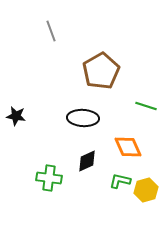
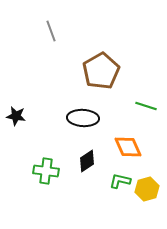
black diamond: rotated 10 degrees counterclockwise
green cross: moved 3 px left, 7 px up
yellow hexagon: moved 1 px right, 1 px up
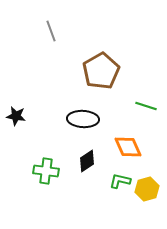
black ellipse: moved 1 px down
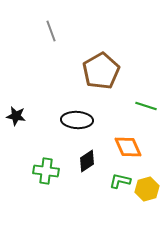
black ellipse: moved 6 px left, 1 px down
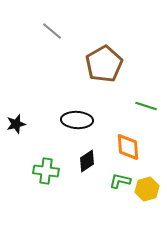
gray line: moved 1 px right; rotated 30 degrees counterclockwise
brown pentagon: moved 3 px right, 7 px up
black star: moved 8 px down; rotated 24 degrees counterclockwise
orange diamond: rotated 20 degrees clockwise
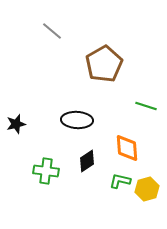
orange diamond: moved 1 px left, 1 px down
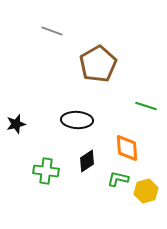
gray line: rotated 20 degrees counterclockwise
brown pentagon: moved 6 px left
green L-shape: moved 2 px left, 2 px up
yellow hexagon: moved 1 px left, 2 px down
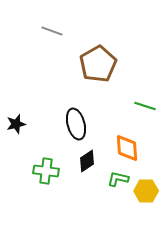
green line: moved 1 px left
black ellipse: moved 1 px left, 4 px down; rotated 72 degrees clockwise
yellow hexagon: rotated 15 degrees clockwise
